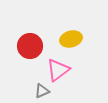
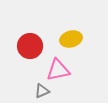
pink triangle: rotated 25 degrees clockwise
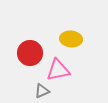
yellow ellipse: rotated 20 degrees clockwise
red circle: moved 7 px down
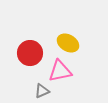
yellow ellipse: moved 3 px left, 4 px down; rotated 25 degrees clockwise
pink triangle: moved 2 px right, 1 px down
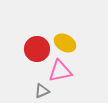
yellow ellipse: moved 3 px left
red circle: moved 7 px right, 4 px up
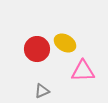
pink triangle: moved 23 px right; rotated 10 degrees clockwise
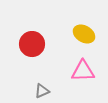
yellow ellipse: moved 19 px right, 9 px up
red circle: moved 5 px left, 5 px up
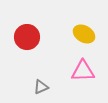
red circle: moved 5 px left, 7 px up
gray triangle: moved 1 px left, 4 px up
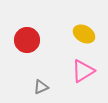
red circle: moved 3 px down
pink triangle: rotated 30 degrees counterclockwise
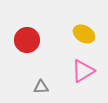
gray triangle: rotated 21 degrees clockwise
